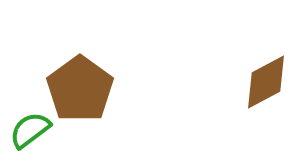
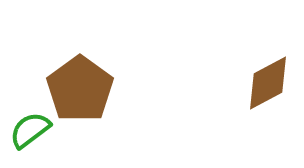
brown diamond: moved 2 px right, 1 px down
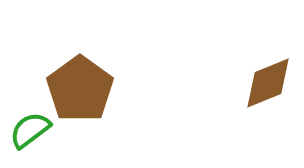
brown diamond: rotated 6 degrees clockwise
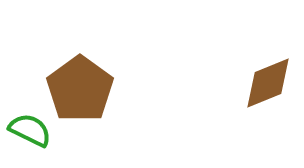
green semicircle: rotated 63 degrees clockwise
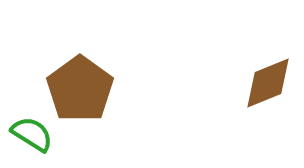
green semicircle: moved 2 px right, 4 px down; rotated 6 degrees clockwise
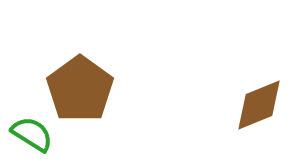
brown diamond: moved 9 px left, 22 px down
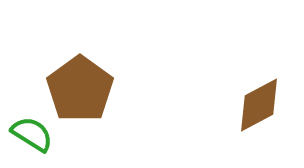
brown diamond: rotated 6 degrees counterclockwise
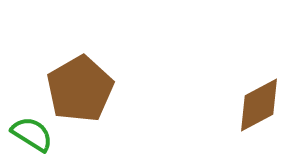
brown pentagon: rotated 6 degrees clockwise
